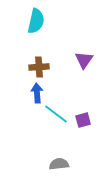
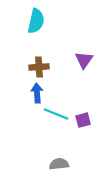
cyan line: rotated 15 degrees counterclockwise
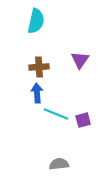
purple triangle: moved 4 px left
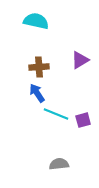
cyan semicircle: rotated 90 degrees counterclockwise
purple triangle: rotated 24 degrees clockwise
blue arrow: rotated 30 degrees counterclockwise
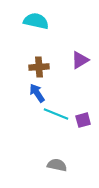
gray semicircle: moved 2 px left, 1 px down; rotated 18 degrees clockwise
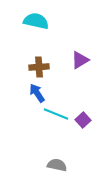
purple square: rotated 28 degrees counterclockwise
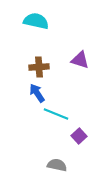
purple triangle: rotated 48 degrees clockwise
purple square: moved 4 px left, 16 px down
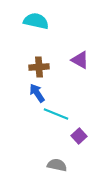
purple triangle: rotated 12 degrees clockwise
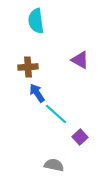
cyan semicircle: rotated 110 degrees counterclockwise
brown cross: moved 11 px left
cyan line: rotated 20 degrees clockwise
purple square: moved 1 px right, 1 px down
gray semicircle: moved 3 px left
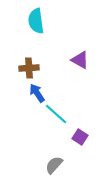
brown cross: moved 1 px right, 1 px down
purple square: rotated 14 degrees counterclockwise
gray semicircle: rotated 60 degrees counterclockwise
